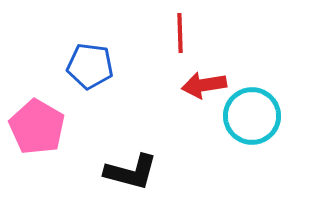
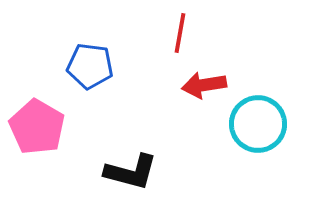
red line: rotated 12 degrees clockwise
cyan circle: moved 6 px right, 8 px down
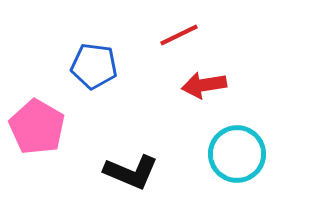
red line: moved 1 px left, 2 px down; rotated 54 degrees clockwise
blue pentagon: moved 4 px right
cyan circle: moved 21 px left, 30 px down
black L-shape: rotated 8 degrees clockwise
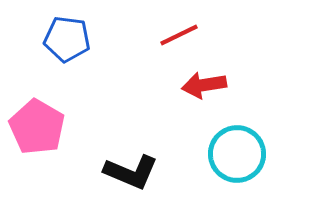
blue pentagon: moved 27 px left, 27 px up
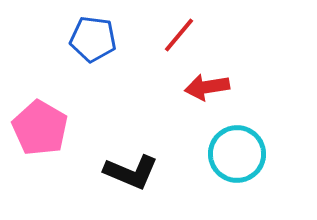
red line: rotated 24 degrees counterclockwise
blue pentagon: moved 26 px right
red arrow: moved 3 px right, 2 px down
pink pentagon: moved 3 px right, 1 px down
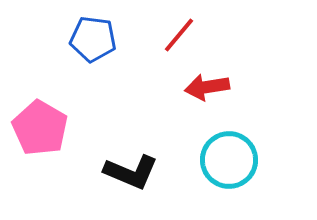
cyan circle: moved 8 px left, 6 px down
